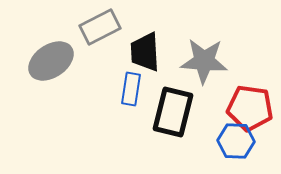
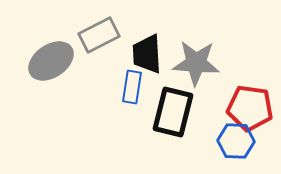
gray rectangle: moved 1 px left, 8 px down
black trapezoid: moved 2 px right, 2 px down
gray star: moved 8 px left, 2 px down
blue rectangle: moved 1 px right, 2 px up
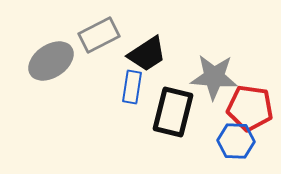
black trapezoid: rotated 120 degrees counterclockwise
gray star: moved 18 px right, 14 px down
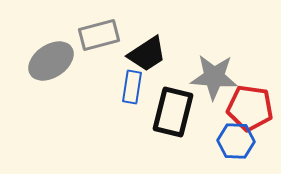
gray rectangle: rotated 12 degrees clockwise
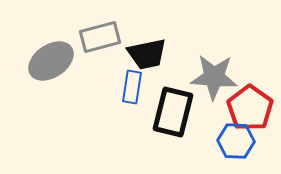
gray rectangle: moved 1 px right, 2 px down
black trapezoid: rotated 21 degrees clockwise
red pentagon: rotated 27 degrees clockwise
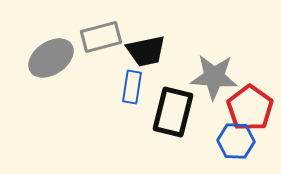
gray rectangle: moved 1 px right
black trapezoid: moved 1 px left, 3 px up
gray ellipse: moved 3 px up
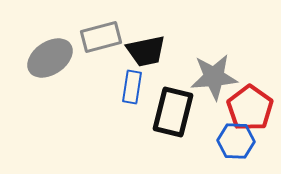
gray ellipse: moved 1 px left
gray star: rotated 9 degrees counterclockwise
